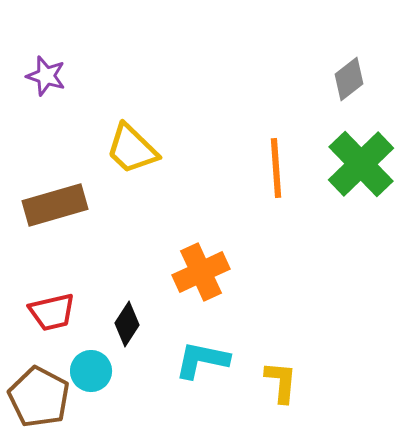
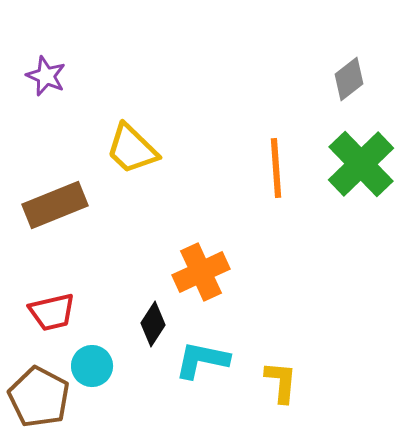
purple star: rotated 6 degrees clockwise
brown rectangle: rotated 6 degrees counterclockwise
black diamond: moved 26 px right
cyan circle: moved 1 px right, 5 px up
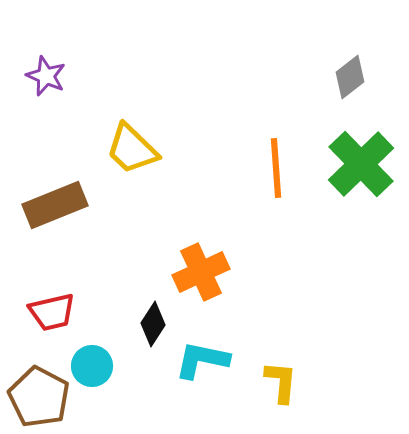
gray diamond: moved 1 px right, 2 px up
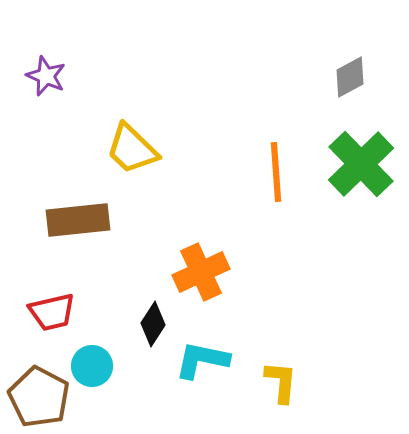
gray diamond: rotated 9 degrees clockwise
orange line: moved 4 px down
brown rectangle: moved 23 px right, 15 px down; rotated 16 degrees clockwise
